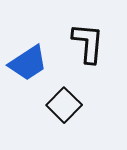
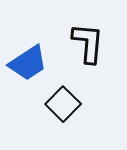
black square: moved 1 px left, 1 px up
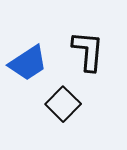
black L-shape: moved 8 px down
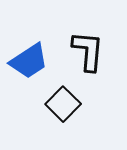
blue trapezoid: moved 1 px right, 2 px up
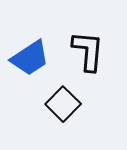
blue trapezoid: moved 1 px right, 3 px up
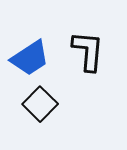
black square: moved 23 px left
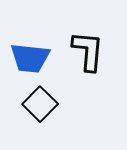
blue trapezoid: rotated 39 degrees clockwise
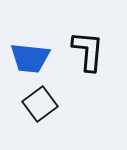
black square: rotated 8 degrees clockwise
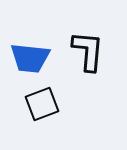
black square: moved 2 px right; rotated 16 degrees clockwise
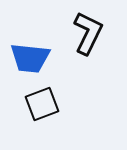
black L-shape: moved 18 px up; rotated 21 degrees clockwise
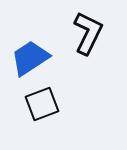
blue trapezoid: rotated 141 degrees clockwise
